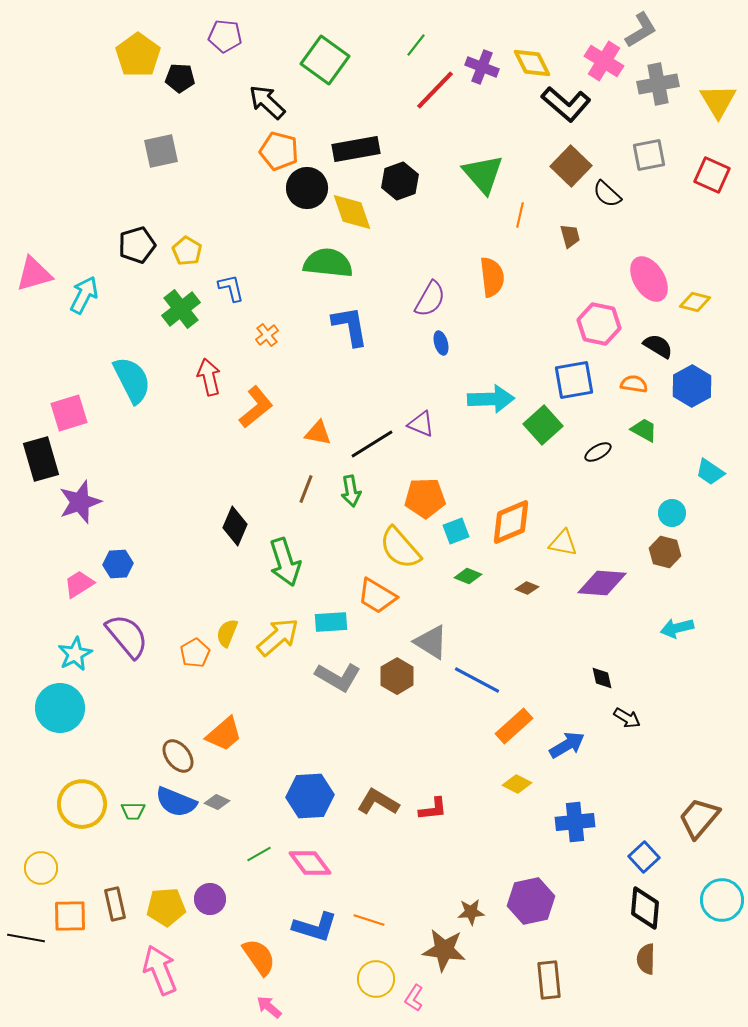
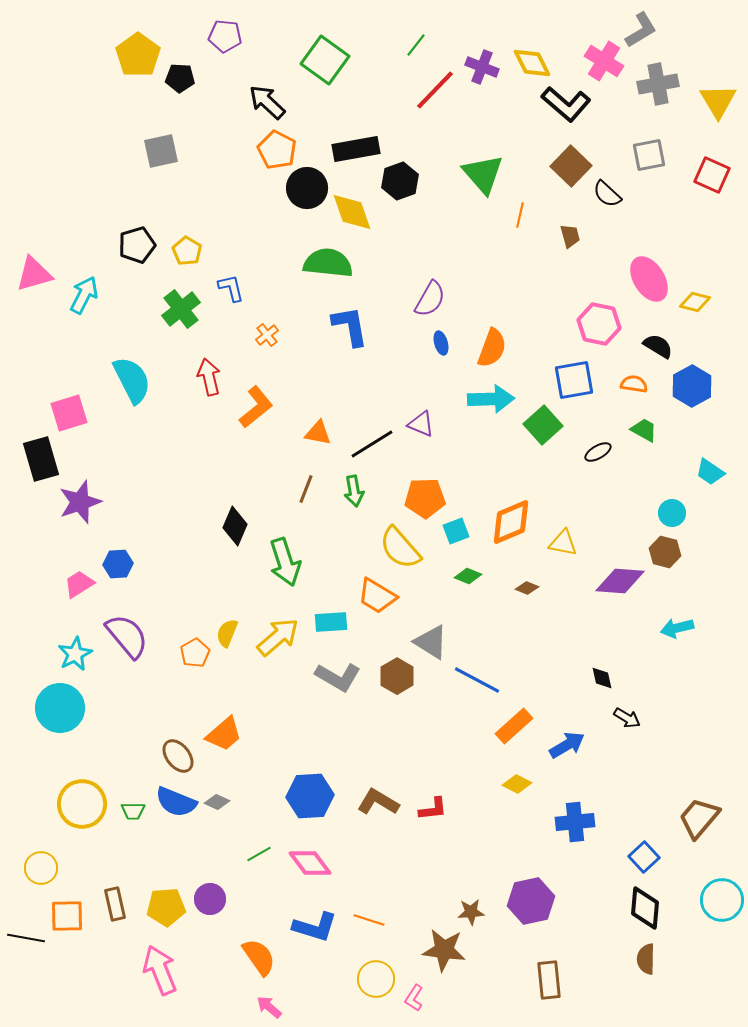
orange pentagon at (279, 151): moved 2 px left, 1 px up; rotated 12 degrees clockwise
orange semicircle at (492, 277): moved 71 px down; rotated 27 degrees clockwise
green arrow at (351, 491): moved 3 px right
purple diamond at (602, 583): moved 18 px right, 2 px up
orange square at (70, 916): moved 3 px left
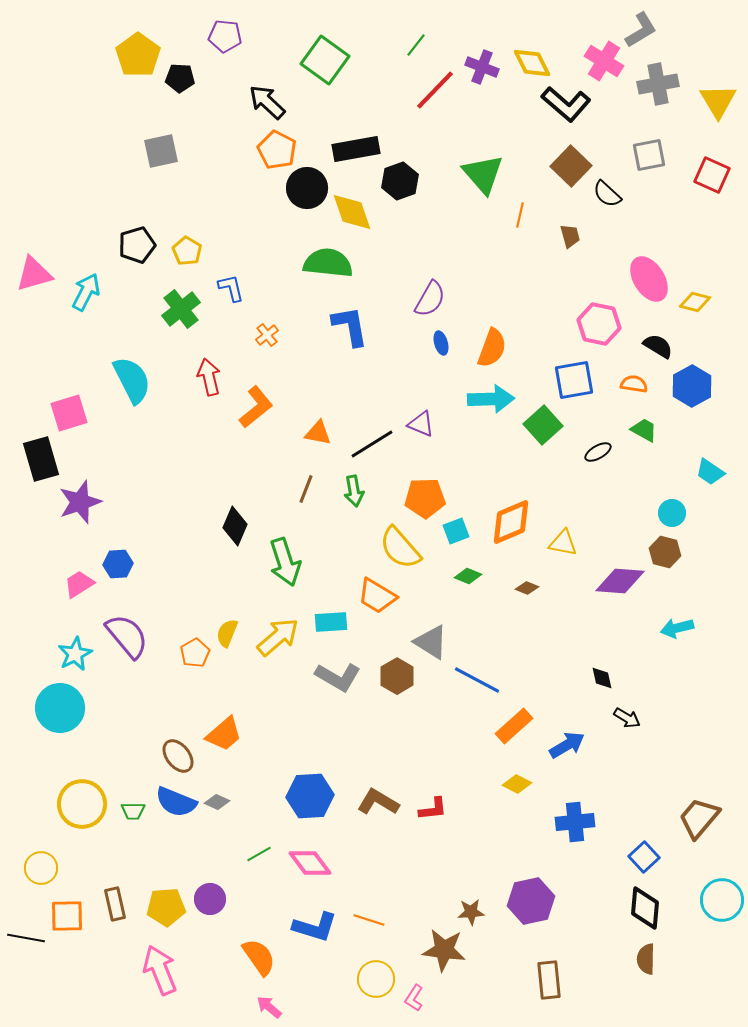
cyan arrow at (84, 295): moved 2 px right, 3 px up
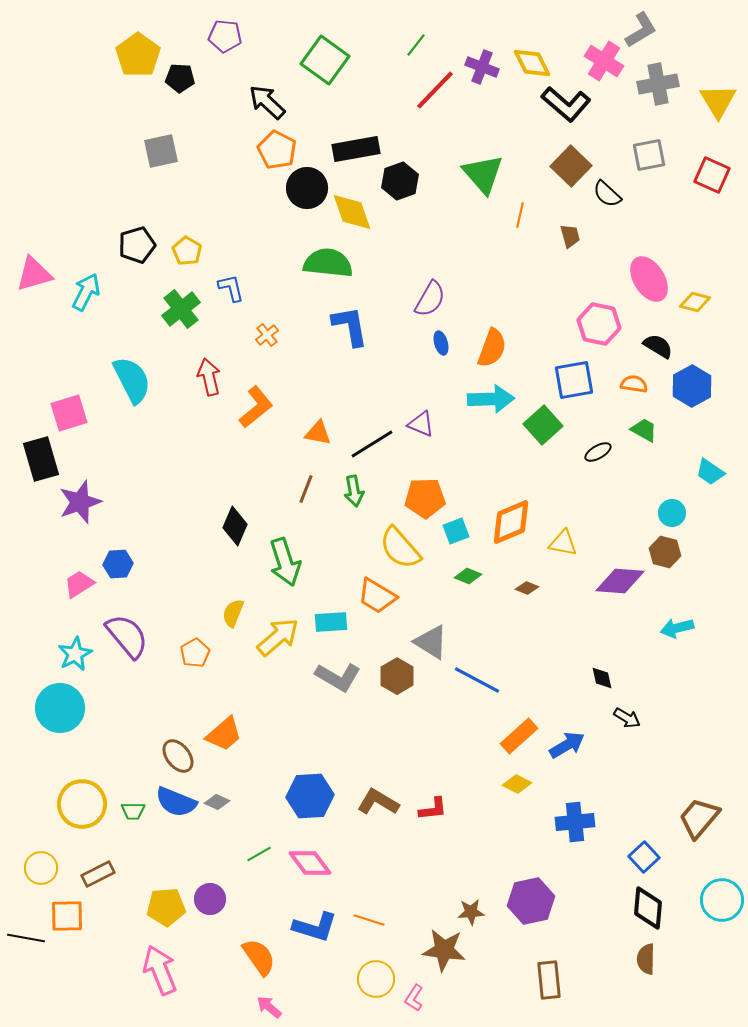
yellow semicircle at (227, 633): moved 6 px right, 20 px up
orange rectangle at (514, 726): moved 5 px right, 10 px down
brown rectangle at (115, 904): moved 17 px left, 30 px up; rotated 76 degrees clockwise
black diamond at (645, 908): moved 3 px right
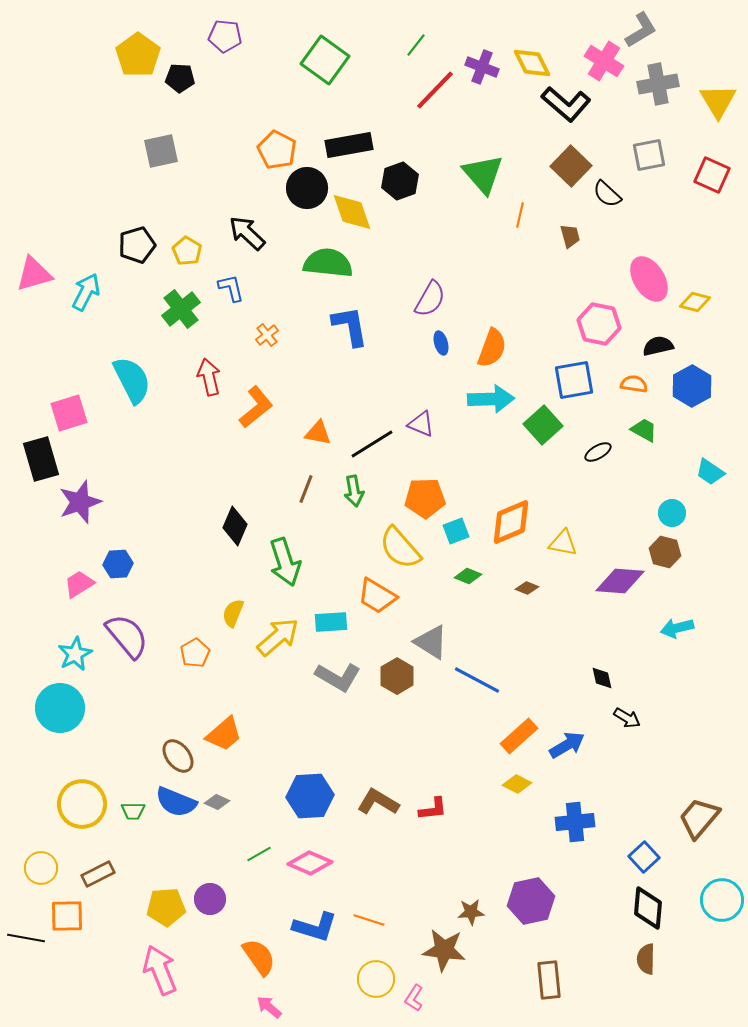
black arrow at (267, 102): moved 20 px left, 131 px down
black rectangle at (356, 149): moved 7 px left, 4 px up
black semicircle at (658, 346): rotated 44 degrees counterclockwise
pink diamond at (310, 863): rotated 30 degrees counterclockwise
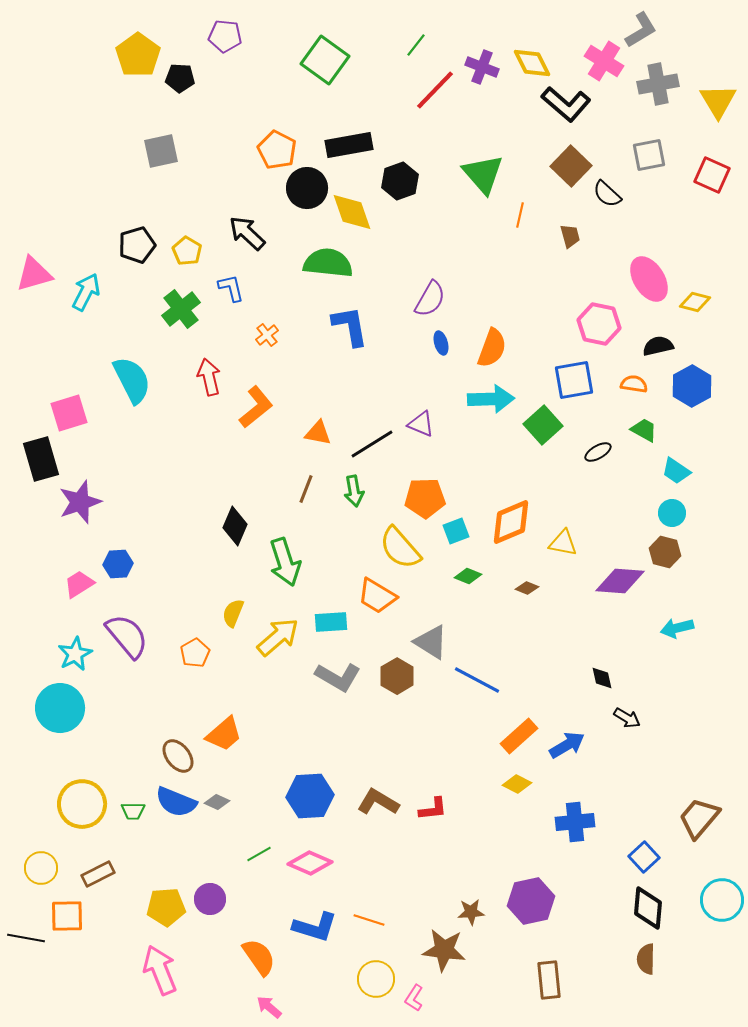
cyan trapezoid at (710, 472): moved 34 px left, 1 px up
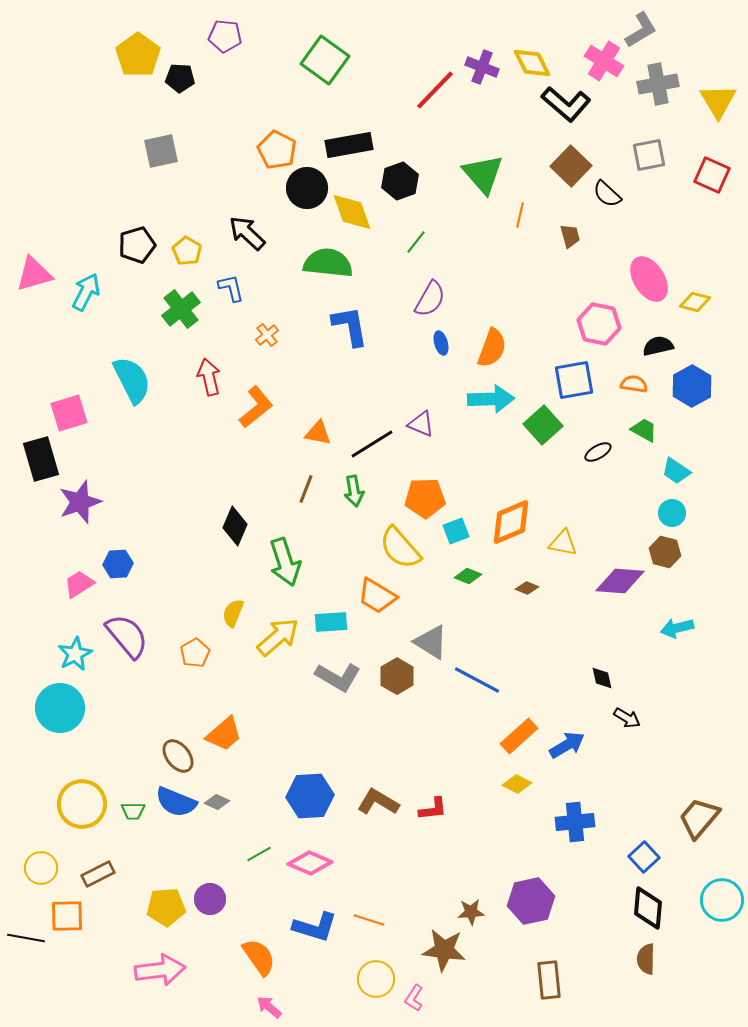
green line at (416, 45): moved 197 px down
pink arrow at (160, 970): rotated 105 degrees clockwise
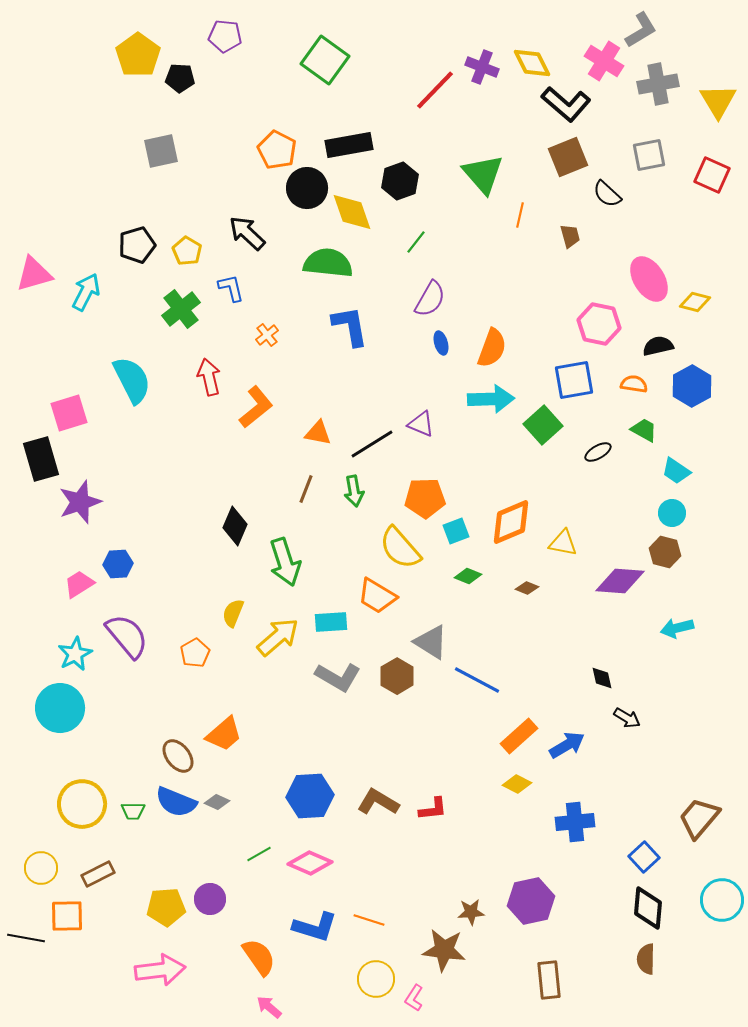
brown square at (571, 166): moved 3 px left, 9 px up; rotated 24 degrees clockwise
